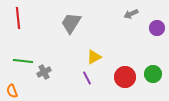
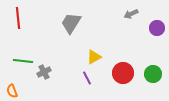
red circle: moved 2 px left, 4 px up
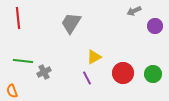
gray arrow: moved 3 px right, 3 px up
purple circle: moved 2 px left, 2 px up
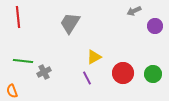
red line: moved 1 px up
gray trapezoid: moved 1 px left
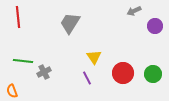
yellow triangle: rotated 35 degrees counterclockwise
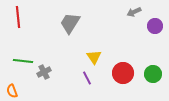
gray arrow: moved 1 px down
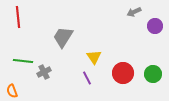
gray trapezoid: moved 7 px left, 14 px down
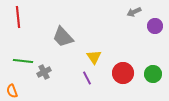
gray trapezoid: rotated 75 degrees counterclockwise
